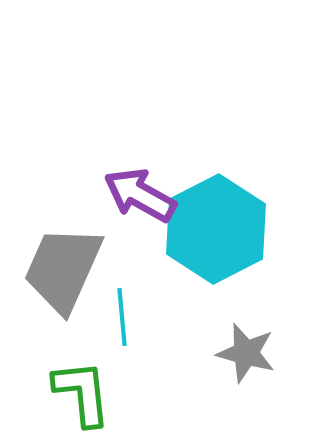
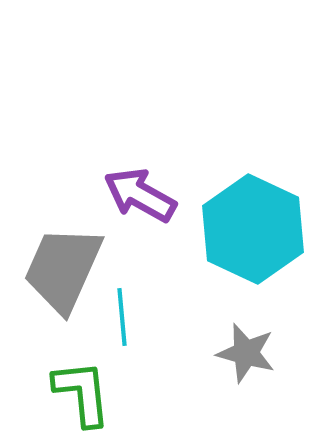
cyan hexagon: moved 37 px right; rotated 8 degrees counterclockwise
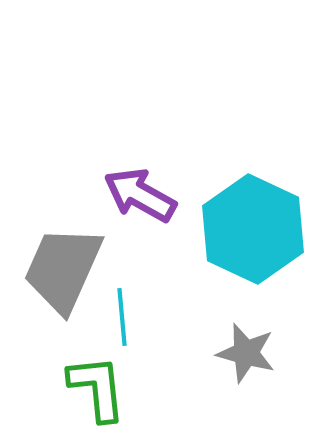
green L-shape: moved 15 px right, 5 px up
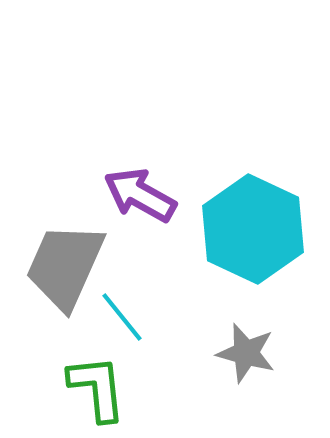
gray trapezoid: moved 2 px right, 3 px up
cyan line: rotated 34 degrees counterclockwise
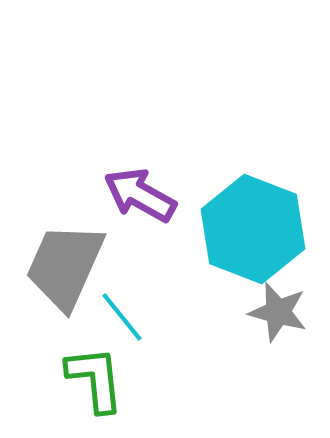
cyan hexagon: rotated 4 degrees counterclockwise
gray star: moved 32 px right, 41 px up
green L-shape: moved 2 px left, 9 px up
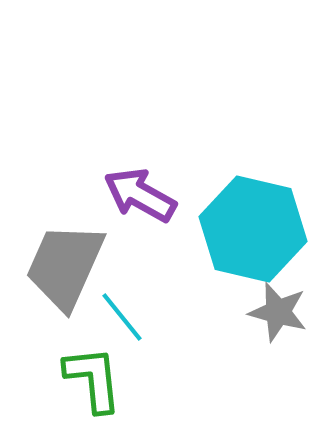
cyan hexagon: rotated 8 degrees counterclockwise
green L-shape: moved 2 px left
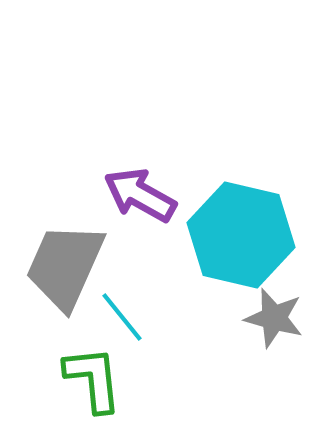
cyan hexagon: moved 12 px left, 6 px down
gray star: moved 4 px left, 6 px down
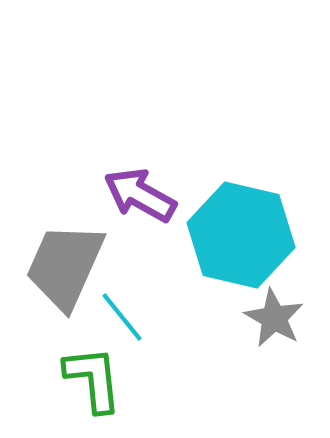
gray star: rotated 14 degrees clockwise
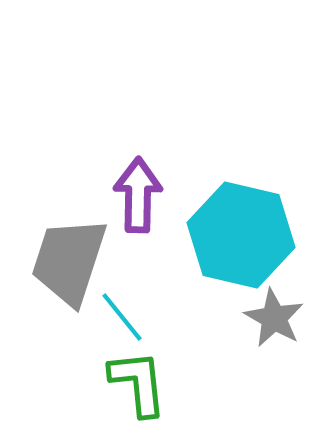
purple arrow: moved 2 px left; rotated 62 degrees clockwise
gray trapezoid: moved 4 px right, 5 px up; rotated 6 degrees counterclockwise
green L-shape: moved 45 px right, 4 px down
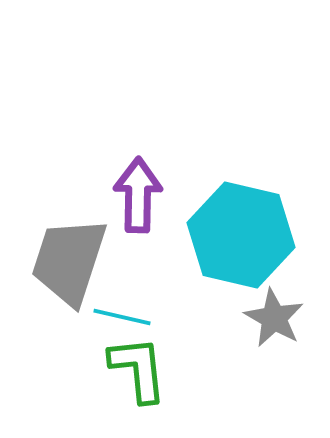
cyan line: rotated 38 degrees counterclockwise
green L-shape: moved 14 px up
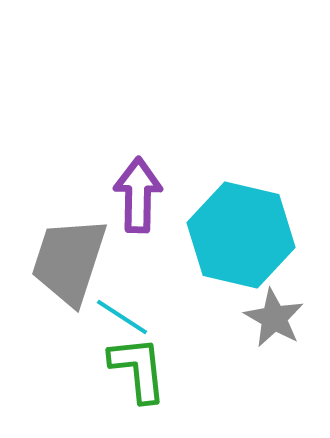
cyan line: rotated 20 degrees clockwise
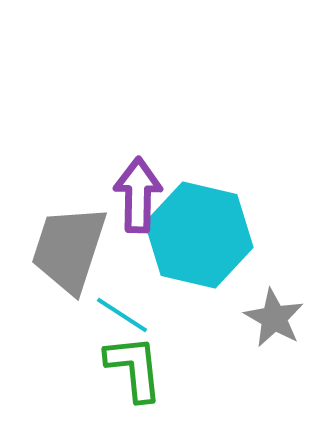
cyan hexagon: moved 42 px left
gray trapezoid: moved 12 px up
cyan line: moved 2 px up
green L-shape: moved 4 px left, 1 px up
